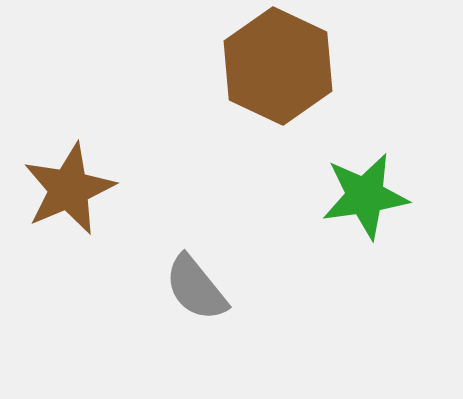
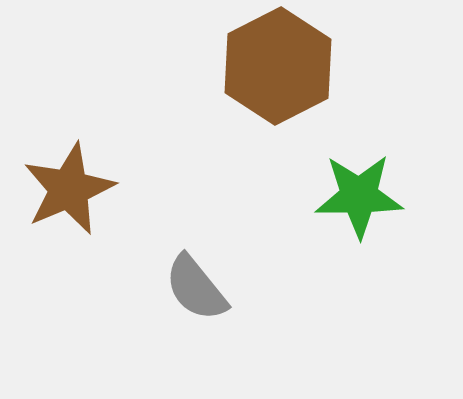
brown hexagon: rotated 8 degrees clockwise
green star: moved 6 px left; rotated 8 degrees clockwise
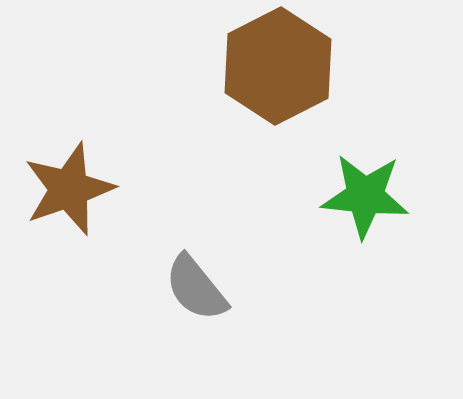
brown star: rotated 4 degrees clockwise
green star: moved 6 px right; rotated 6 degrees clockwise
